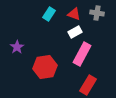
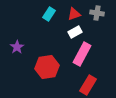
red triangle: rotated 40 degrees counterclockwise
red hexagon: moved 2 px right
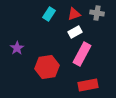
purple star: moved 1 px down
red rectangle: rotated 48 degrees clockwise
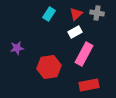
red triangle: moved 2 px right; rotated 24 degrees counterclockwise
purple star: rotated 24 degrees clockwise
pink rectangle: moved 2 px right
red hexagon: moved 2 px right
red rectangle: moved 1 px right
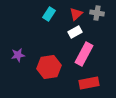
purple star: moved 1 px right, 7 px down
red rectangle: moved 2 px up
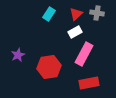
purple star: rotated 16 degrees counterclockwise
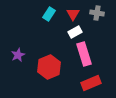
red triangle: moved 3 px left; rotated 16 degrees counterclockwise
pink rectangle: rotated 45 degrees counterclockwise
red hexagon: rotated 15 degrees counterclockwise
red rectangle: moved 2 px right; rotated 12 degrees counterclockwise
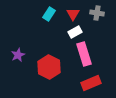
red hexagon: rotated 10 degrees counterclockwise
